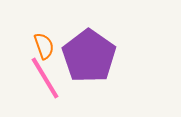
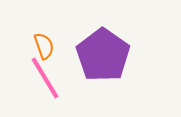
purple pentagon: moved 14 px right, 1 px up
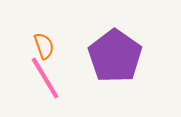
purple pentagon: moved 12 px right, 1 px down
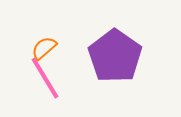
orange semicircle: moved 2 px down; rotated 112 degrees counterclockwise
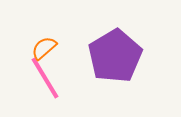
purple pentagon: rotated 6 degrees clockwise
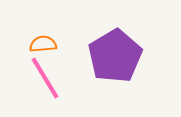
orange semicircle: moved 1 px left, 4 px up; rotated 36 degrees clockwise
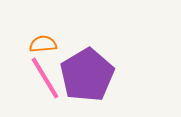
purple pentagon: moved 28 px left, 19 px down
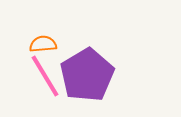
pink line: moved 2 px up
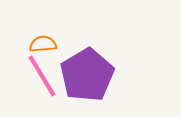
pink line: moved 3 px left
